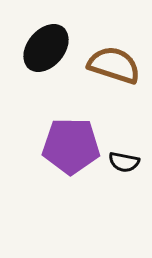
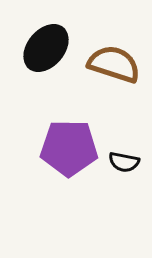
brown semicircle: moved 1 px up
purple pentagon: moved 2 px left, 2 px down
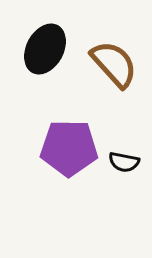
black ellipse: moved 1 px left, 1 px down; rotated 12 degrees counterclockwise
brown semicircle: rotated 30 degrees clockwise
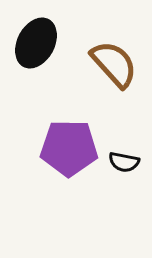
black ellipse: moved 9 px left, 6 px up
